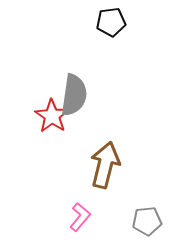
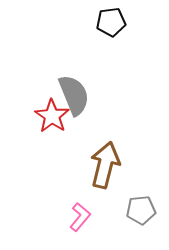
gray semicircle: rotated 30 degrees counterclockwise
gray pentagon: moved 6 px left, 11 px up
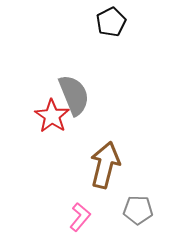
black pentagon: rotated 20 degrees counterclockwise
gray pentagon: moved 3 px left; rotated 8 degrees clockwise
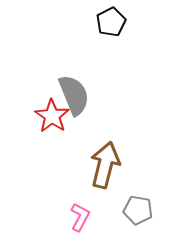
gray pentagon: rotated 8 degrees clockwise
pink L-shape: rotated 12 degrees counterclockwise
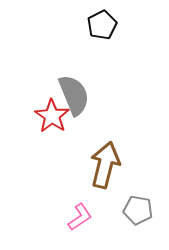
black pentagon: moved 9 px left, 3 px down
pink L-shape: rotated 28 degrees clockwise
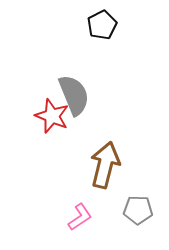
red star: rotated 12 degrees counterclockwise
gray pentagon: rotated 8 degrees counterclockwise
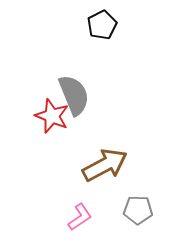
brown arrow: rotated 48 degrees clockwise
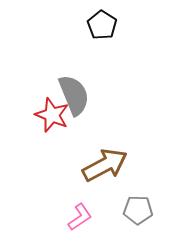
black pentagon: rotated 12 degrees counterclockwise
red star: moved 1 px up
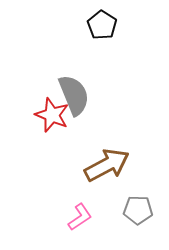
brown arrow: moved 2 px right
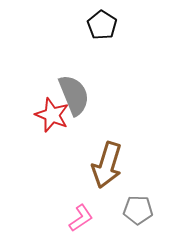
brown arrow: rotated 135 degrees clockwise
pink L-shape: moved 1 px right, 1 px down
